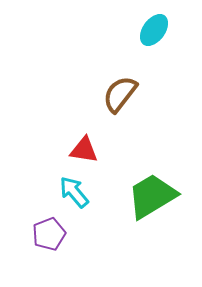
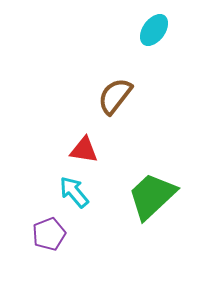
brown semicircle: moved 5 px left, 2 px down
green trapezoid: rotated 12 degrees counterclockwise
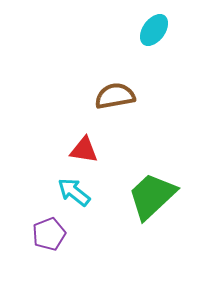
brown semicircle: rotated 42 degrees clockwise
cyan arrow: rotated 12 degrees counterclockwise
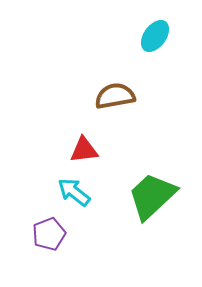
cyan ellipse: moved 1 px right, 6 px down
red triangle: rotated 16 degrees counterclockwise
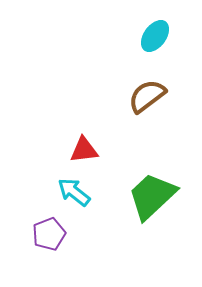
brown semicircle: moved 32 px right; rotated 27 degrees counterclockwise
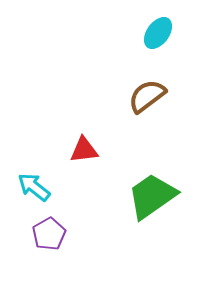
cyan ellipse: moved 3 px right, 3 px up
cyan arrow: moved 40 px left, 5 px up
green trapezoid: rotated 8 degrees clockwise
purple pentagon: rotated 8 degrees counterclockwise
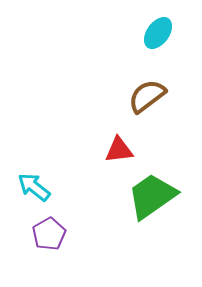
red triangle: moved 35 px right
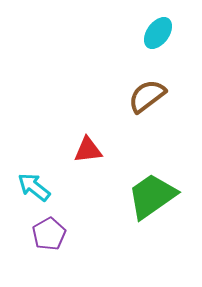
red triangle: moved 31 px left
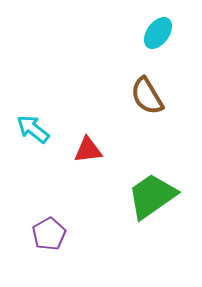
brown semicircle: rotated 84 degrees counterclockwise
cyan arrow: moved 1 px left, 58 px up
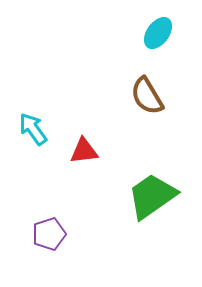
cyan arrow: rotated 16 degrees clockwise
red triangle: moved 4 px left, 1 px down
purple pentagon: rotated 12 degrees clockwise
